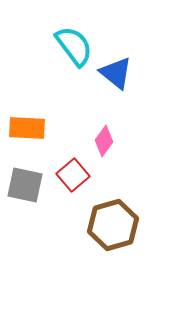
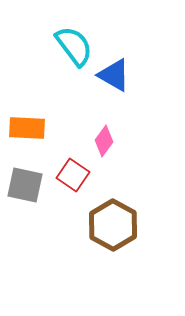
blue triangle: moved 2 px left, 2 px down; rotated 9 degrees counterclockwise
red square: rotated 16 degrees counterclockwise
brown hexagon: rotated 15 degrees counterclockwise
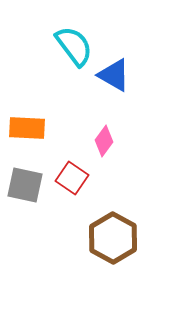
red square: moved 1 px left, 3 px down
brown hexagon: moved 13 px down
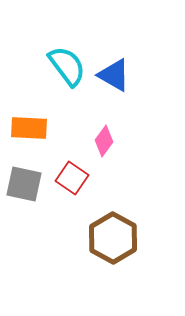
cyan semicircle: moved 7 px left, 20 px down
orange rectangle: moved 2 px right
gray square: moved 1 px left, 1 px up
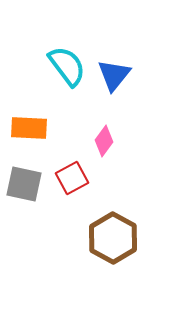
blue triangle: rotated 39 degrees clockwise
red square: rotated 28 degrees clockwise
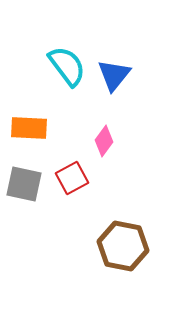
brown hexagon: moved 10 px right, 8 px down; rotated 18 degrees counterclockwise
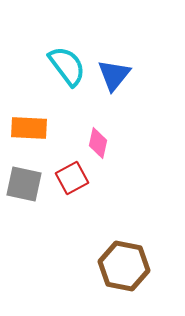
pink diamond: moved 6 px left, 2 px down; rotated 24 degrees counterclockwise
brown hexagon: moved 1 px right, 20 px down
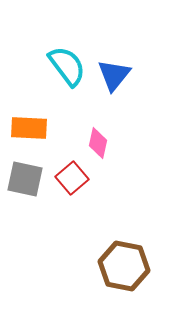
red square: rotated 12 degrees counterclockwise
gray square: moved 1 px right, 5 px up
